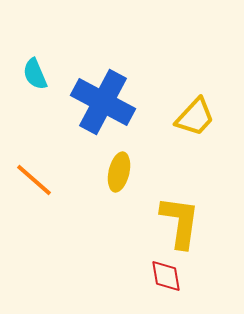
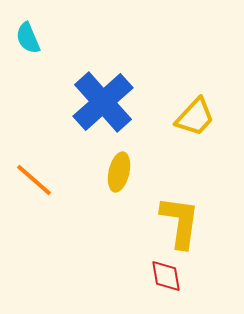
cyan semicircle: moved 7 px left, 36 px up
blue cross: rotated 20 degrees clockwise
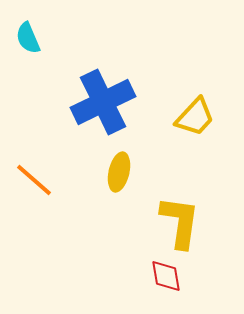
blue cross: rotated 16 degrees clockwise
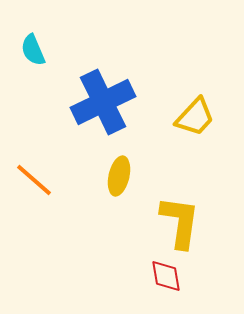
cyan semicircle: moved 5 px right, 12 px down
yellow ellipse: moved 4 px down
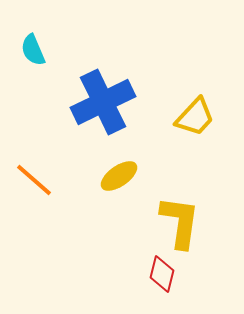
yellow ellipse: rotated 42 degrees clockwise
red diamond: moved 4 px left, 2 px up; rotated 24 degrees clockwise
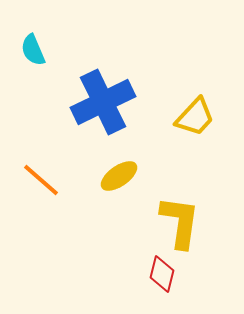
orange line: moved 7 px right
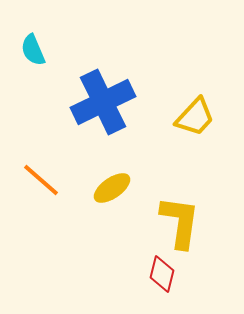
yellow ellipse: moved 7 px left, 12 px down
